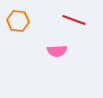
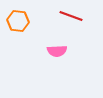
red line: moved 3 px left, 4 px up
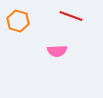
orange hexagon: rotated 10 degrees clockwise
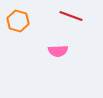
pink semicircle: moved 1 px right
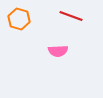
orange hexagon: moved 1 px right, 2 px up
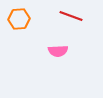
orange hexagon: rotated 20 degrees counterclockwise
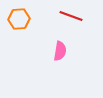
pink semicircle: moved 2 px right; rotated 78 degrees counterclockwise
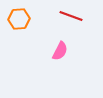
pink semicircle: rotated 18 degrees clockwise
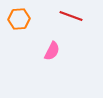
pink semicircle: moved 8 px left
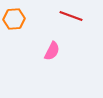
orange hexagon: moved 5 px left
